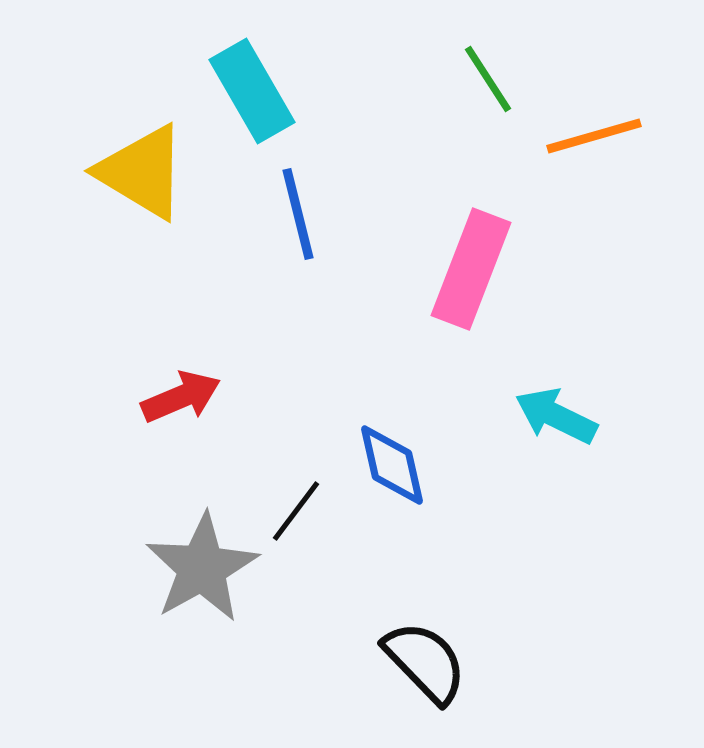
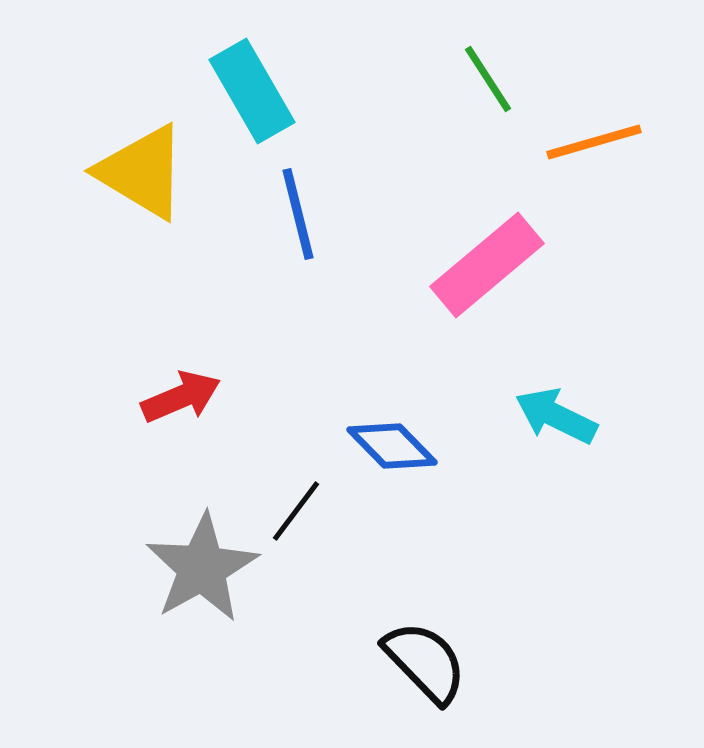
orange line: moved 6 px down
pink rectangle: moved 16 px right, 4 px up; rotated 29 degrees clockwise
blue diamond: moved 19 px up; rotated 32 degrees counterclockwise
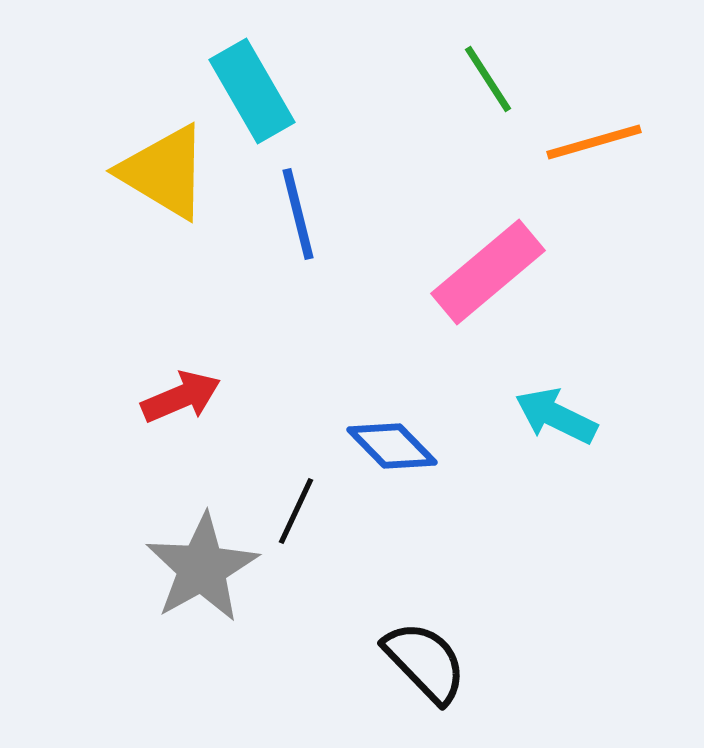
yellow triangle: moved 22 px right
pink rectangle: moved 1 px right, 7 px down
black line: rotated 12 degrees counterclockwise
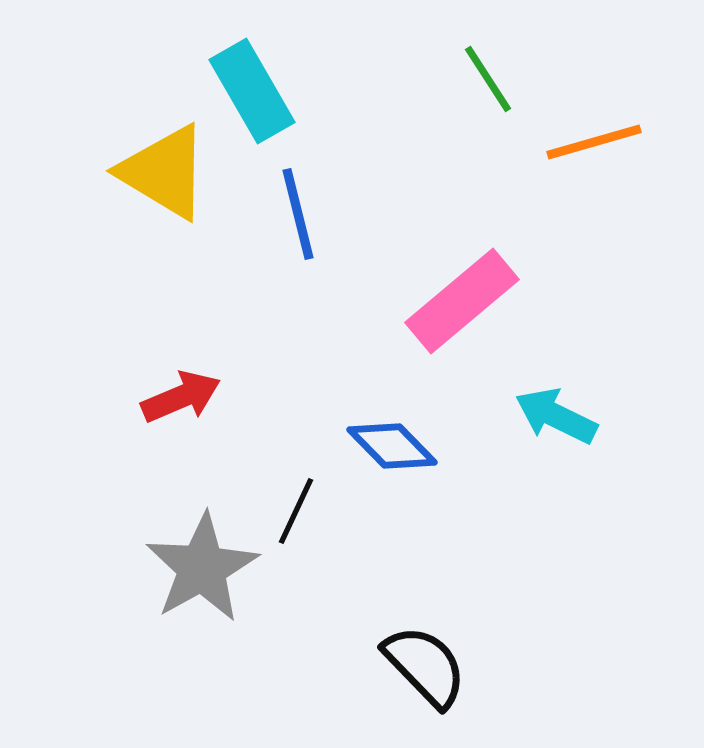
pink rectangle: moved 26 px left, 29 px down
black semicircle: moved 4 px down
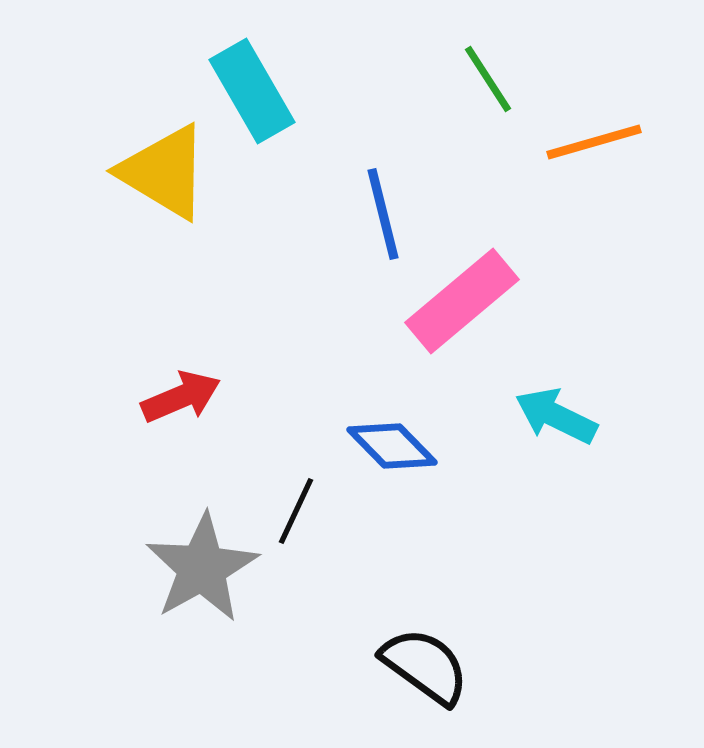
blue line: moved 85 px right
black semicircle: rotated 10 degrees counterclockwise
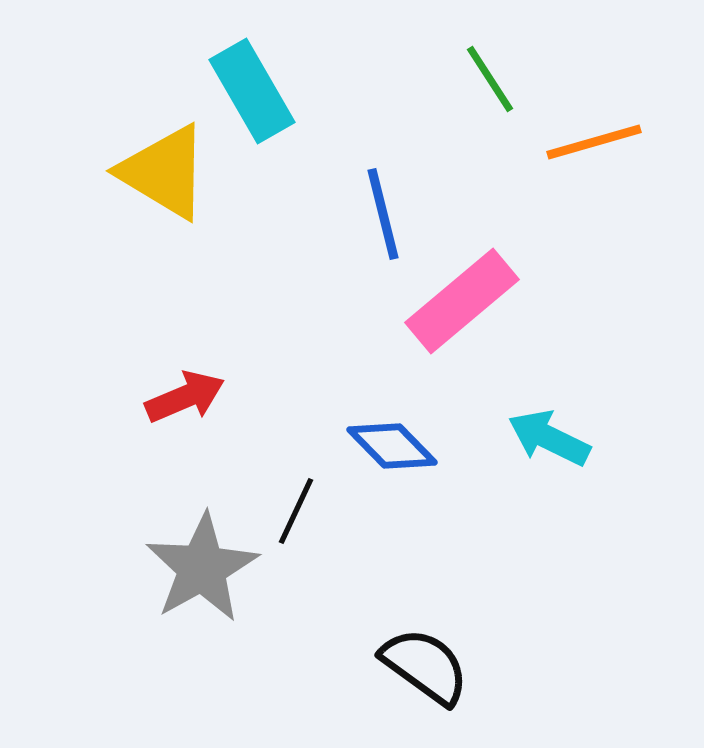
green line: moved 2 px right
red arrow: moved 4 px right
cyan arrow: moved 7 px left, 22 px down
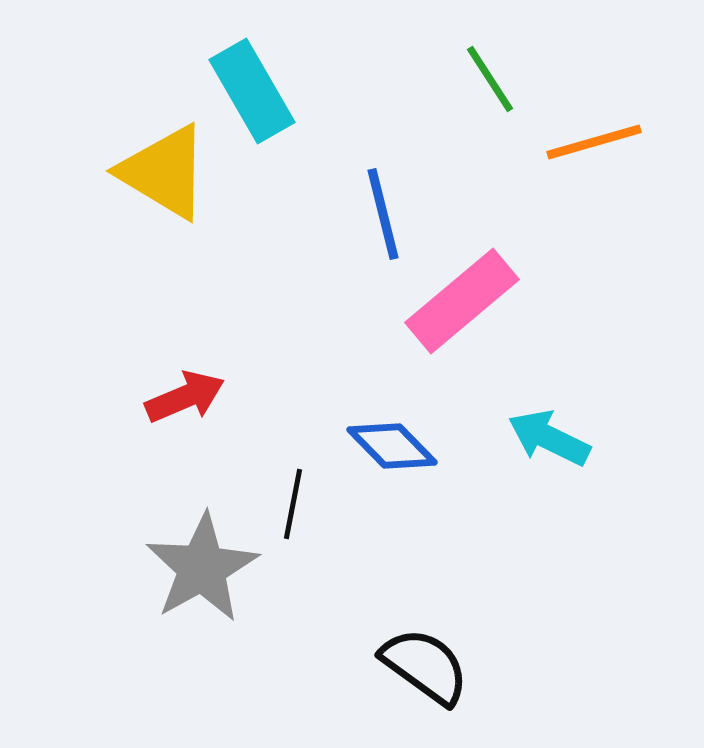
black line: moved 3 px left, 7 px up; rotated 14 degrees counterclockwise
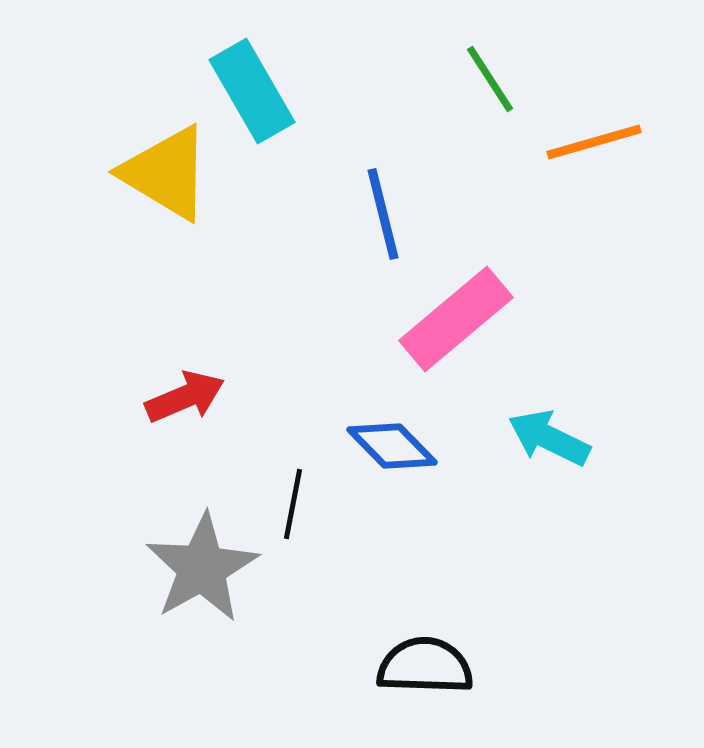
yellow triangle: moved 2 px right, 1 px down
pink rectangle: moved 6 px left, 18 px down
black semicircle: rotated 34 degrees counterclockwise
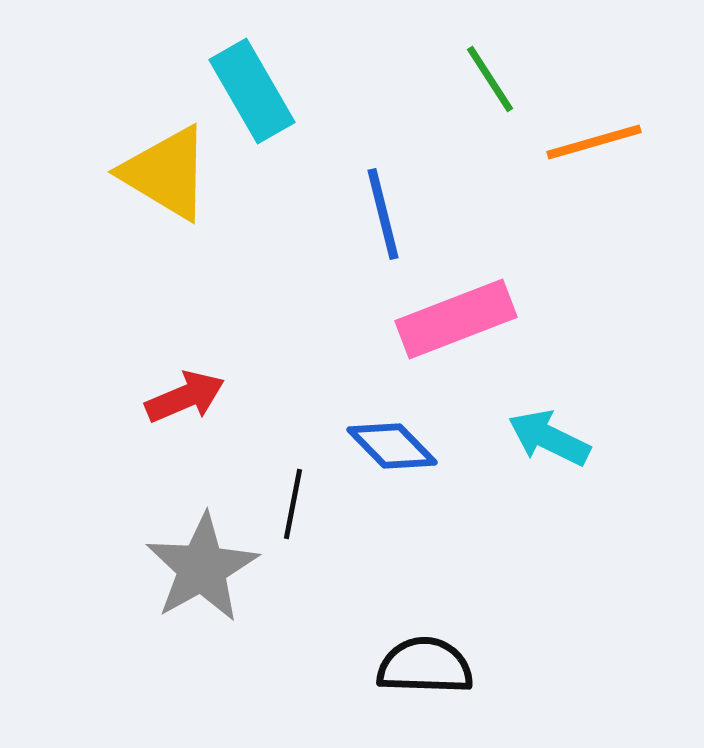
pink rectangle: rotated 19 degrees clockwise
